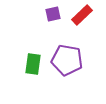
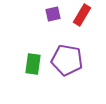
red rectangle: rotated 15 degrees counterclockwise
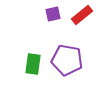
red rectangle: rotated 20 degrees clockwise
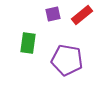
green rectangle: moved 5 px left, 21 px up
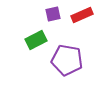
red rectangle: rotated 15 degrees clockwise
green rectangle: moved 8 px right, 3 px up; rotated 55 degrees clockwise
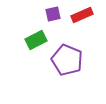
purple pentagon: rotated 12 degrees clockwise
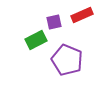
purple square: moved 1 px right, 8 px down
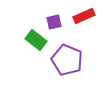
red rectangle: moved 2 px right, 1 px down
green rectangle: rotated 65 degrees clockwise
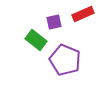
red rectangle: moved 1 px left, 2 px up
purple pentagon: moved 2 px left
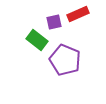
red rectangle: moved 5 px left
green rectangle: moved 1 px right
